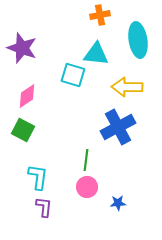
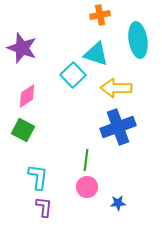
cyan triangle: rotated 12 degrees clockwise
cyan square: rotated 30 degrees clockwise
yellow arrow: moved 11 px left, 1 px down
blue cross: rotated 8 degrees clockwise
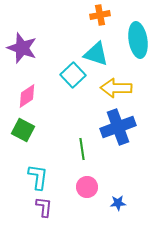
green line: moved 4 px left, 11 px up; rotated 15 degrees counterclockwise
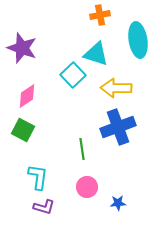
purple L-shape: rotated 100 degrees clockwise
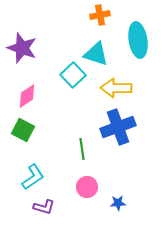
cyan L-shape: moved 5 px left; rotated 48 degrees clockwise
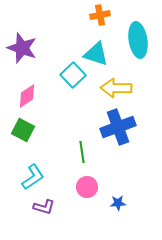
green line: moved 3 px down
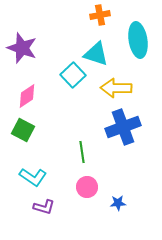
blue cross: moved 5 px right
cyan L-shape: rotated 68 degrees clockwise
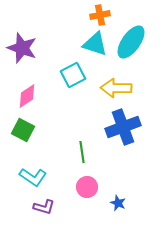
cyan ellipse: moved 7 px left, 2 px down; rotated 44 degrees clockwise
cyan triangle: moved 1 px left, 10 px up
cyan square: rotated 15 degrees clockwise
blue star: rotated 28 degrees clockwise
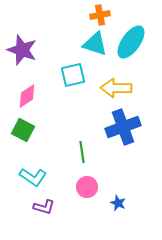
purple star: moved 2 px down
cyan square: rotated 15 degrees clockwise
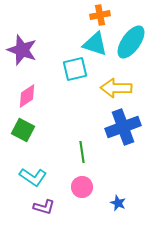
cyan square: moved 2 px right, 6 px up
pink circle: moved 5 px left
